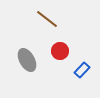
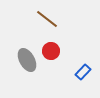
red circle: moved 9 px left
blue rectangle: moved 1 px right, 2 px down
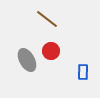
blue rectangle: rotated 42 degrees counterclockwise
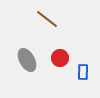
red circle: moved 9 px right, 7 px down
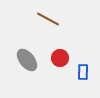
brown line: moved 1 px right; rotated 10 degrees counterclockwise
gray ellipse: rotated 10 degrees counterclockwise
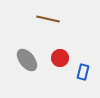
brown line: rotated 15 degrees counterclockwise
blue rectangle: rotated 14 degrees clockwise
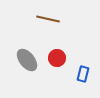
red circle: moved 3 px left
blue rectangle: moved 2 px down
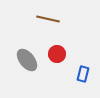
red circle: moved 4 px up
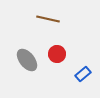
blue rectangle: rotated 35 degrees clockwise
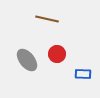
brown line: moved 1 px left
blue rectangle: rotated 42 degrees clockwise
